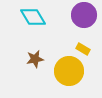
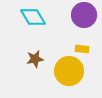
yellow rectangle: moved 1 px left; rotated 24 degrees counterclockwise
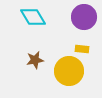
purple circle: moved 2 px down
brown star: moved 1 px down
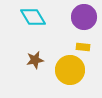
yellow rectangle: moved 1 px right, 2 px up
yellow circle: moved 1 px right, 1 px up
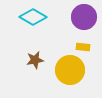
cyan diamond: rotated 28 degrees counterclockwise
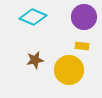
cyan diamond: rotated 8 degrees counterclockwise
yellow rectangle: moved 1 px left, 1 px up
yellow circle: moved 1 px left
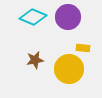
purple circle: moved 16 px left
yellow rectangle: moved 1 px right, 2 px down
yellow circle: moved 1 px up
